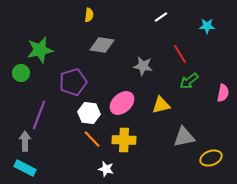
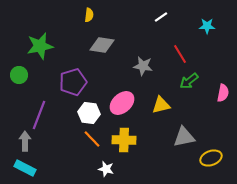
green star: moved 4 px up
green circle: moved 2 px left, 2 px down
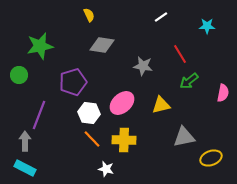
yellow semicircle: rotated 32 degrees counterclockwise
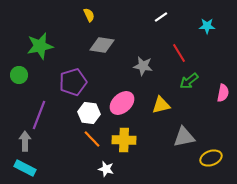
red line: moved 1 px left, 1 px up
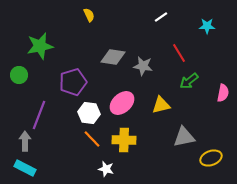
gray diamond: moved 11 px right, 12 px down
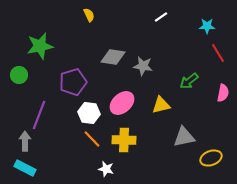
red line: moved 39 px right
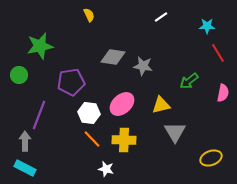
purple pentagon: moved 2 px left; rotated 8 degrees clockwise
pink ellipse: moved 1 px down
gray triangle: moved 9 px left, 5 px up; rotated 50 degrees counterclockwise
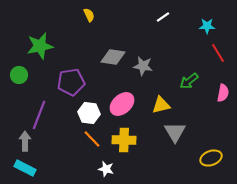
white line: moved 2 px right
